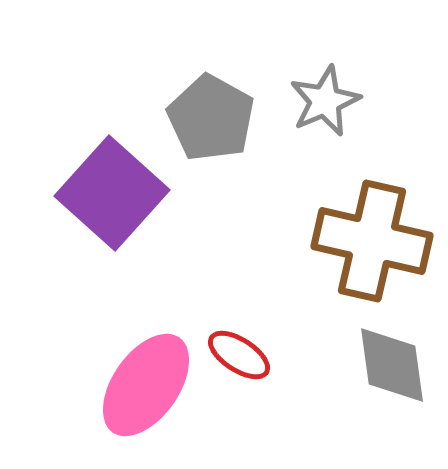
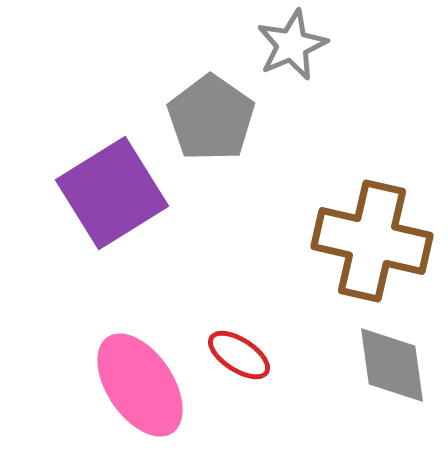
gray star: moved 33 px left, 56 px up
gray pentagon: rotated 6 degrees clockwise
purple square: rotated 16 degrees clockwise
pink ellipse: moved 6 px left; rotated 69 degrees counterclockwise
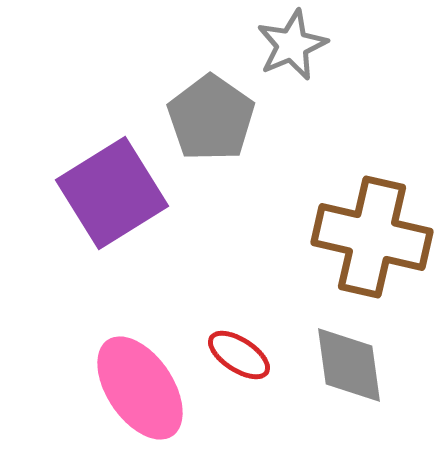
brown cross: moved 4 px up
gray diamond: moved 43 px left
pink ellipse: moved 3 px down
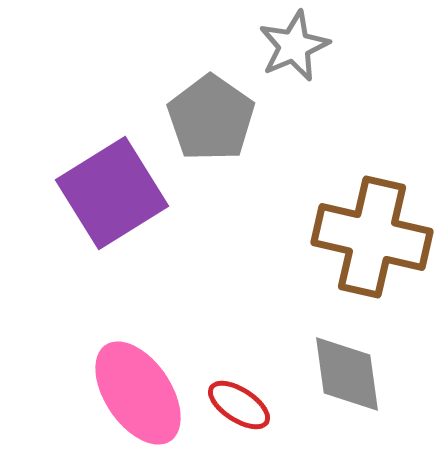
gray star: moved 2 px right, 1 px down
red ellipse: moved 50 px down
gray diamond: moved 2 px left, 9 px down
pink ellipse: moved 2 px left, 5 px down
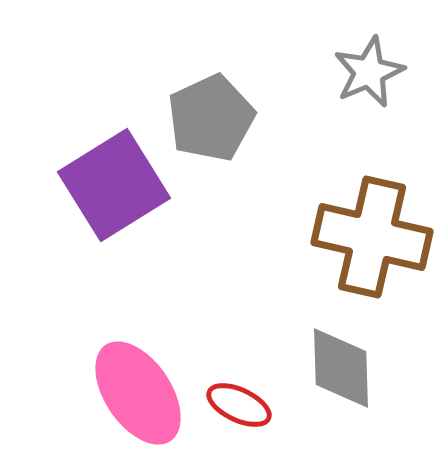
gray star: moved 75 px right, 26 px down
gray pentagon: rotated 12 degrees clockwise
purple square: moved 2 px right, 8 px up
gray diamond: moved 6 px left, 6 px up; rotated 6 degrees clockwise
red ellipse: rotated 8 degrees counterclockwise
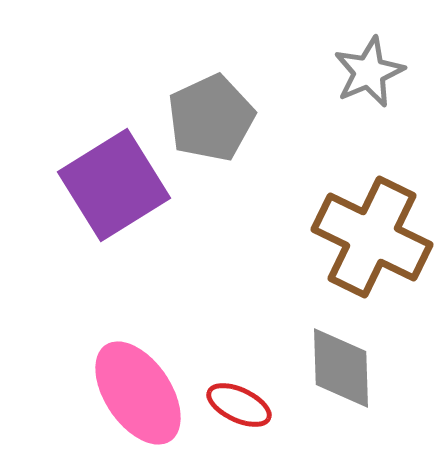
brown cross: rotated 13 degrees clockwise
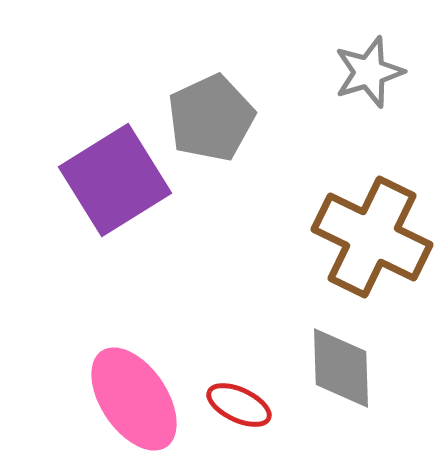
gray star: rotated 6 degrees clockwise
purple square: moved 1 px right, 5 px up
pink ellipse: moved 4 px left, 6 px down
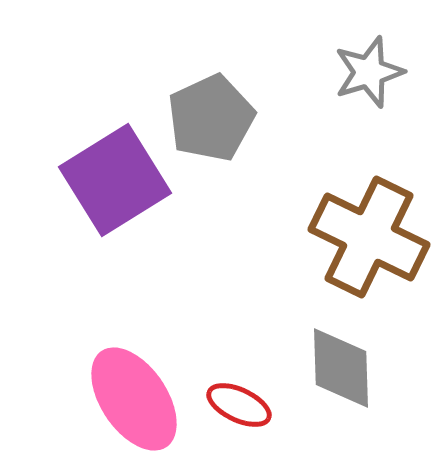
brown cross: moved 3 px left
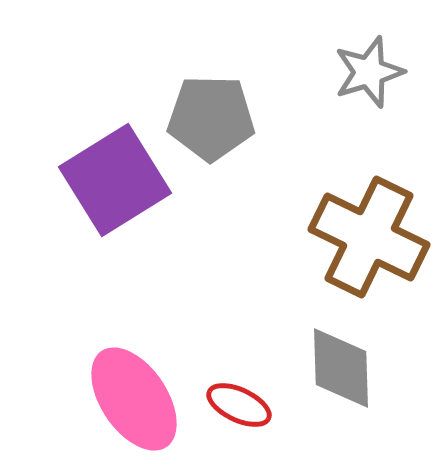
gray pentagon: rotated 26 degrees clockwise
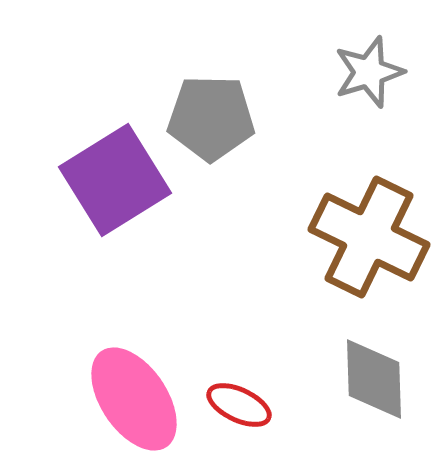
gray diamond: moved 33 px right, 11 px down
